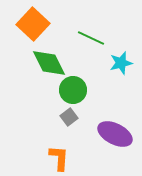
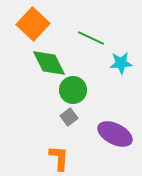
cyan star: rotated 10 degrees clockwise
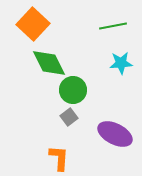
green line: moved 22 px right, 12 px up; rotated 36 degrees counterclockwise
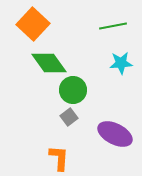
green diamond: rotated 9 degrees counterclockwise
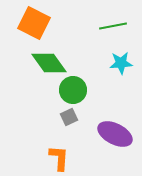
orange square: moved 1 px right, 1 px up; rotated 16 degrees counterclockwise
gray square: rotated 12 degrees clockwise
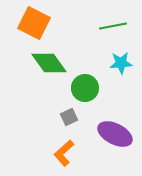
green circle: moved 12 px right, 2 px up
orange L-shape: moved 5 px right, 5 px up; rotated 136 degrees counterclockwise
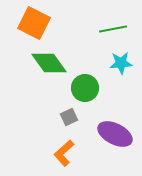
green line: moved 3 px down
